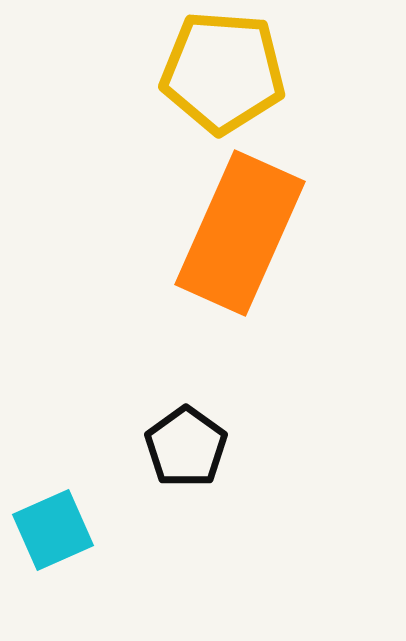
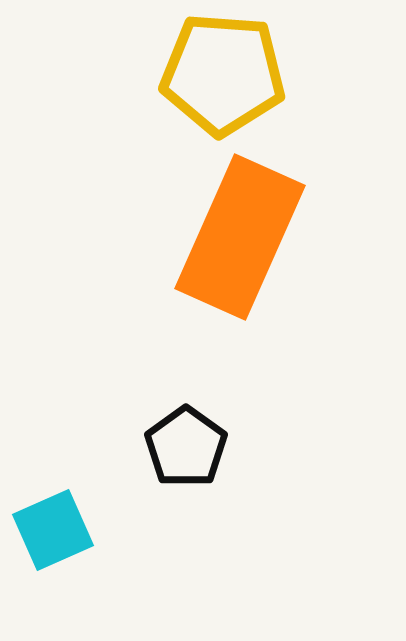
yellow pentagon: moved 2 px down
orange rectangle: moved 4 px down
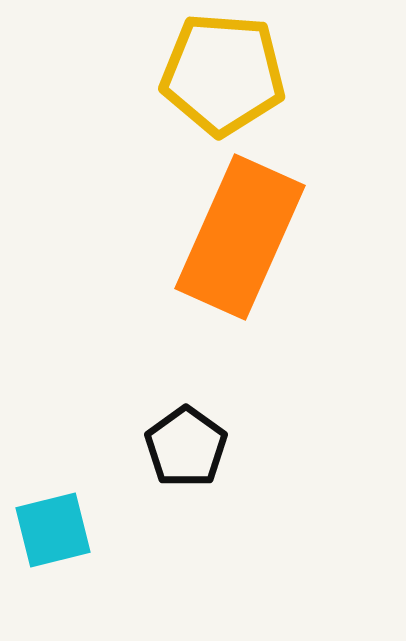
cyan square: rotated 10 degrees clockwise
